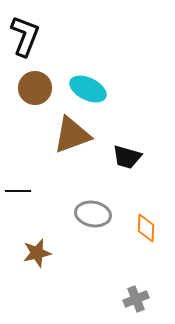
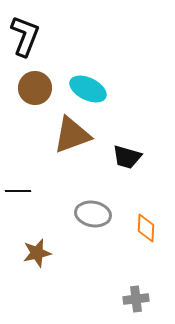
gray cross: rotated 15 degrees clockwise
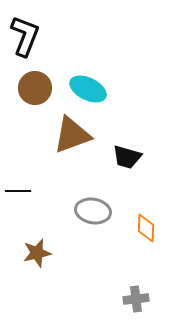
gray ellipse: moved 3 px up
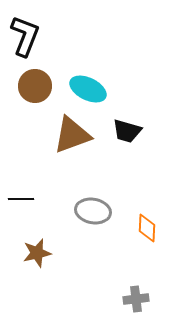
brown circle: moved 2 px up
black trapezoid: moved 26 px up
black line: moved 3 px right, 8 px down
orange diamond: moved 1 px right
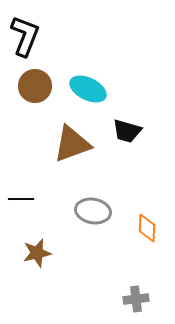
brown triangle: moved 9 px down
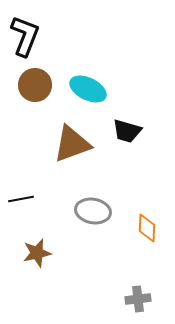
brown circle: moved 1 px up
black line: rotated 10 degrees counterclockwise
gray cross: moved 2 px right
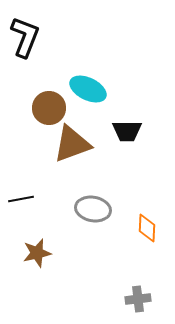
black L-shape: moved 1 px down
brown circle: moved 14 px right, 23 px down
black trapezoid: rotated 16 degrees counterclockwise
gray ellipse: moved 2 px up
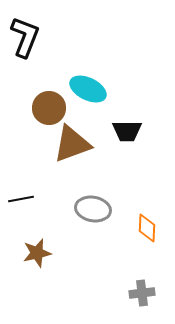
gray cross: moved 4 px right, 6 px up
